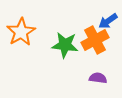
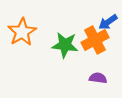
blue arrow: moved 1 px down
orange star: moved 1 px right
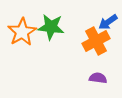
orange cross: moved 1 px right, 1 px down
green star: moved 14 px left, 18 px up
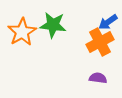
green star: moved 2 px right, 2 px up
orange cross: moved 4 px right, 1 px down
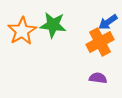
orange star: moved 1 px up
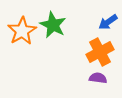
green star: rotated 20 degrees clockwise
orange cross: moved 10 px down
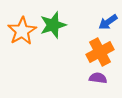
green star: rotated 28 degrees clockwise
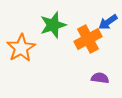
orange star: moved 1 px left, 17 px down
orange cross: moved 12 px left, 13 px up
purple semicircle: moved 2 px right
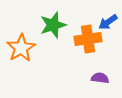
orange cross: rotated 20 degrees clockwise
